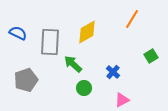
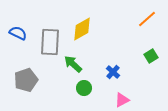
orange line: moved 15 px right; rotated 18 degrees clockwise
yellow diamond: moved 5 px left, 3 px up
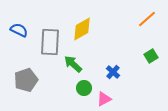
blue semicircle: moved 1 px right, 3 px up
pink triangle: moved 18 px left, 1 px up
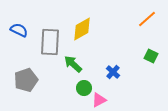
green square: rotated 32 degrees counterclockwise
pink triangle: moved 5 px left, 1 px down
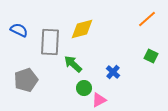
yellow diamond: rotated 15 degrees clockwise
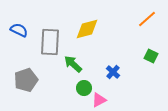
yellow diamond: moved 5 px right
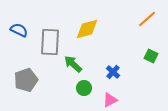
pink triangle: moved 11 px right
